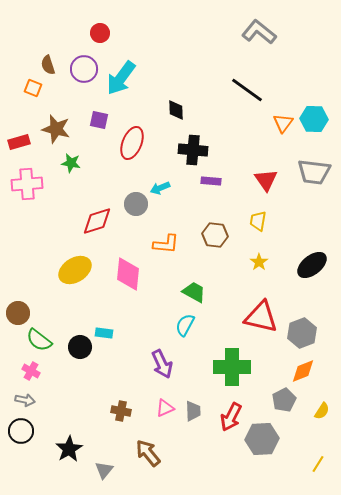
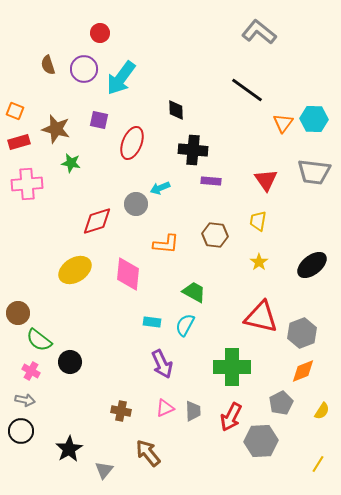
orange square at (33, 88): moved 18 px left, 23 px down
cyan rectangle at (104, 333): moved 48 px right, 11 px up
black circle at (80, 347): moved 10 px left, 15 px down
gray pentagon at (284, 400): moved 3 px left, 3 px down
gray hexagon at (262, 439): moved 1 px left, 2 px down
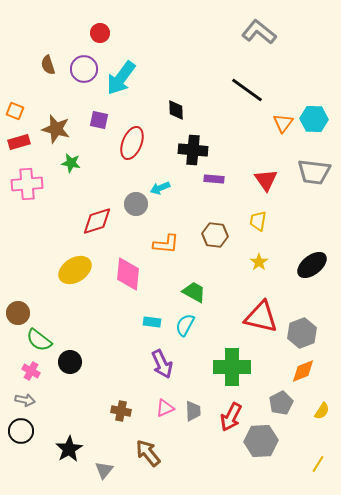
purple rectangle at (211, 181): moved 3 px right, 2 px up
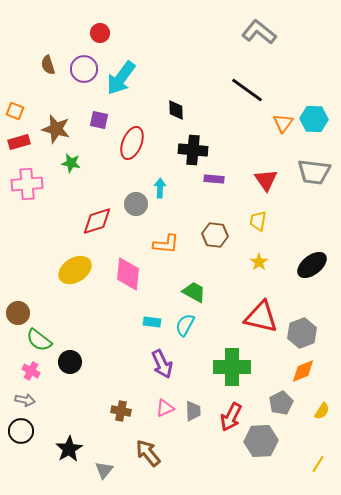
cyan arrow at (160, 188): rotated 114 degrees clockwise
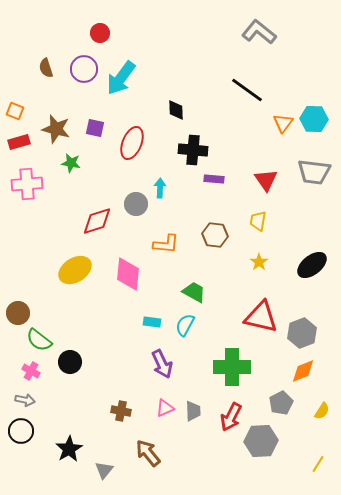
brown semicircle at (48, 65): moved 2 px left, 3 px down
purple square at (99, 120): moved 4 px left, 8 px down
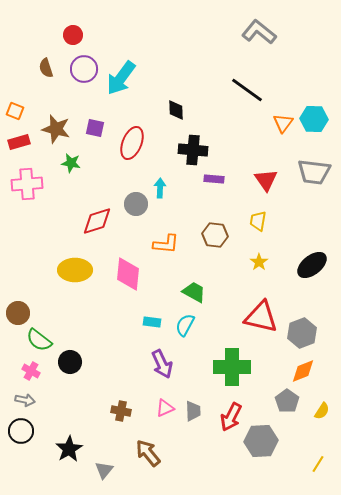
red circle at (100, 33): moved 27 px left, 2 px down
yellow ellipse at (75, 270): rotated 32 degrees clockwise
gray pentagon at (281, 403): moved 6 px right, 2 px up; rotated 10 degrees counterclockwise
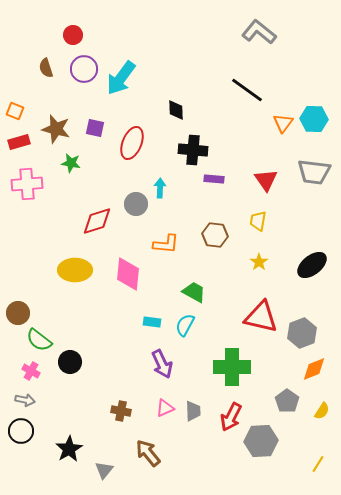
orange diamond at (303, 371): moved 11 px right, 2 px up
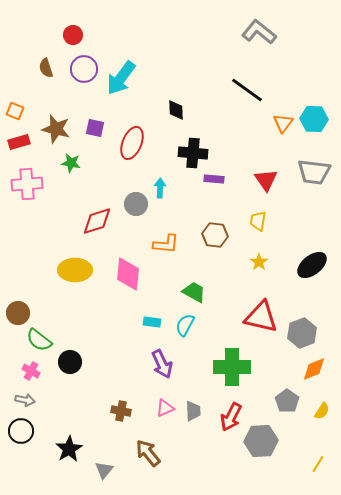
black cross at (193, 150): moved 3 px down
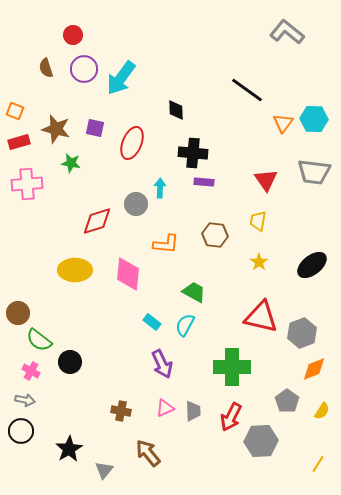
gray L-shape at (259, 32): moved 28 px right
purple rectangle at (214, 179): moved 10 px left, 3 px down
cyan rectangle at (152, 322): rotated 30 degrees clockwise
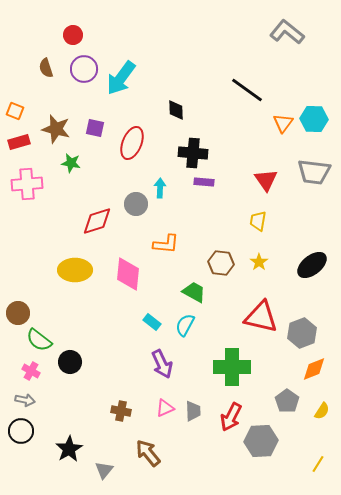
brown hexagon at (215, 235): moved 6 px right, 28 px down
